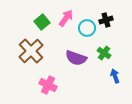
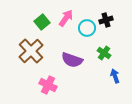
purple semicircle: moved 4 px left, 2 px down
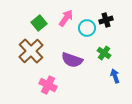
green square: moved 3 px left, 1 px down
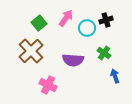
purple semicircle: moved 1 px right; rotated 15 degrees counterclockwise
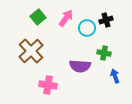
green square: moved 1 px left, 6 px up
green cross: rotated 24 degrees counterclockwise
purple semicircle: moved 7 px right, 6 px down
pink cross: rotated 18 degrees counterclockwise
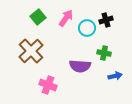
blue arrow: rotated 96 degrees clockwise
pink cross: rotated 12 degrees clockwise
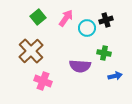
pink cross: moved 5 px left, 4 px up
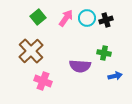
cyan circle: moved 10 px up
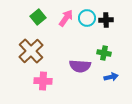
black cross: rotated 16 degrees clockwise
blue arrow: moved 4 px left, 1 px down
pink cross: rotated 18 degrees counterclockwise
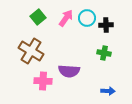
black cross: moved 5 px down
brown cross: rotated 15 degrees counterclockwise
purple semicircle: moved 11 px left, 5 px down
blue arrow: moved 3 px left, 14 px down; rotated 16 degrees clockwise
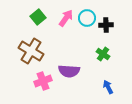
green cross: moved 1 px left, 1 px down; rotated 24 degrees clockwise
pink cross: rotated 24 degrees counterclockwise
blue arrow: moved 4 px up; rotated 120 degrees counterclockwise
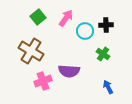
cyan circle: moved 2 px left, 13 px down
